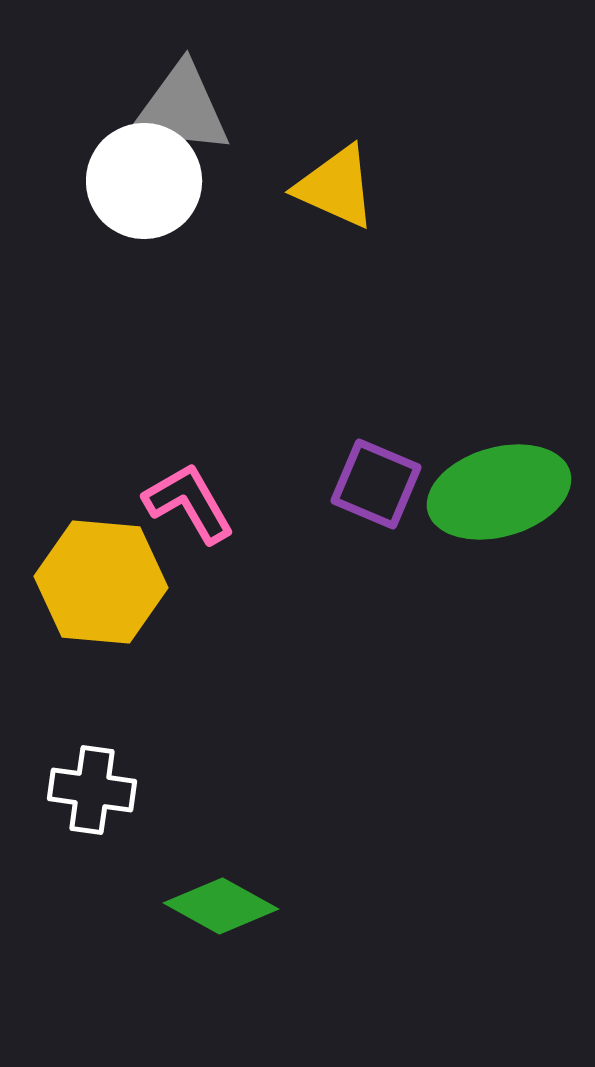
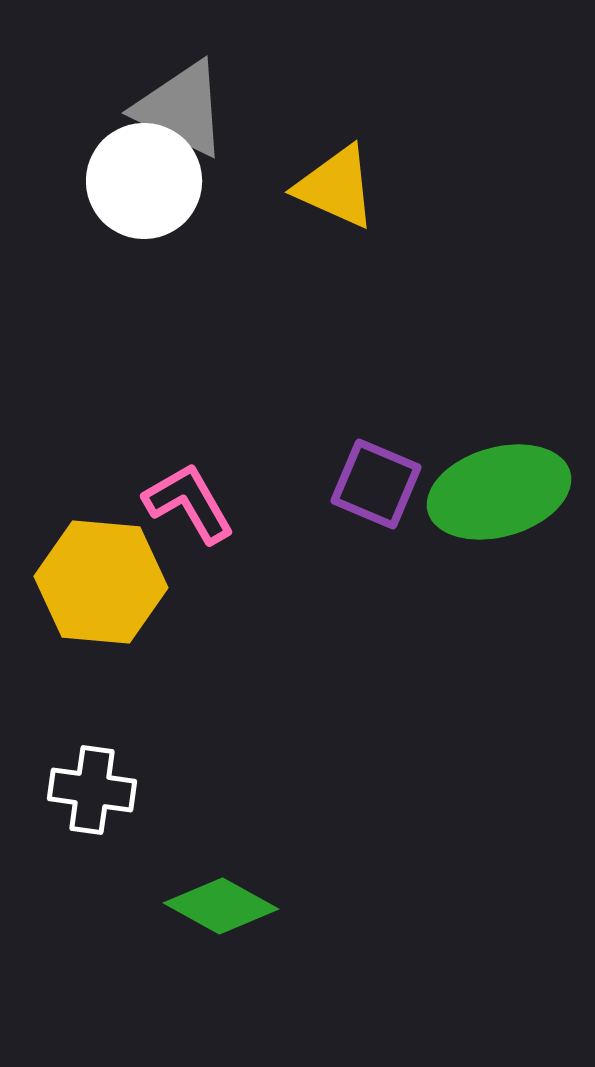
gray triangle: rotated 20 degrees clockwise
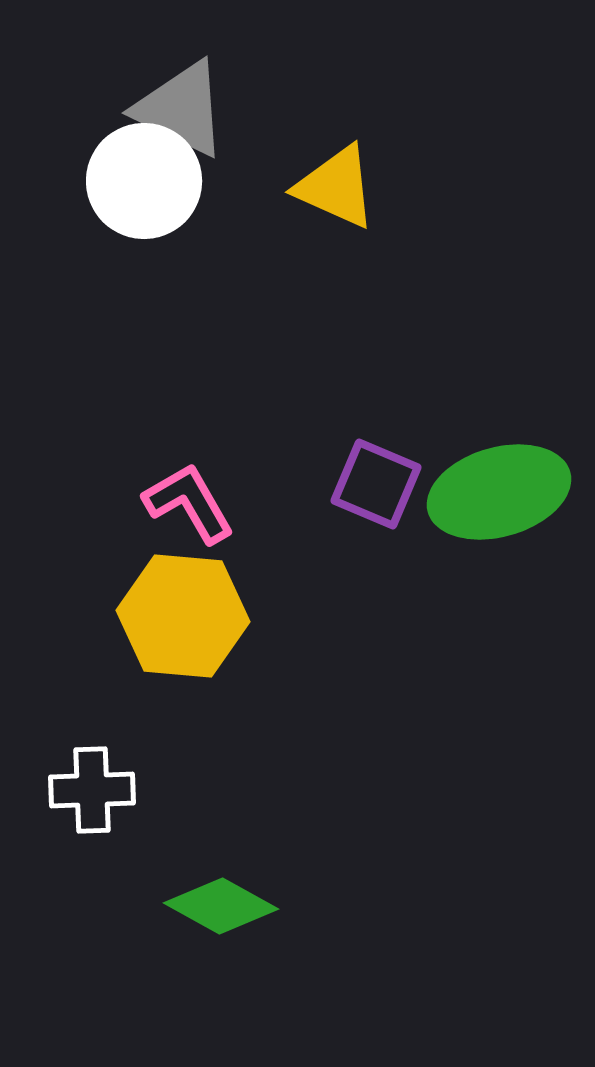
yellow hexagon: moved 82 px right, 34 px down
white cross: rotated 10 degrees counterclockwise
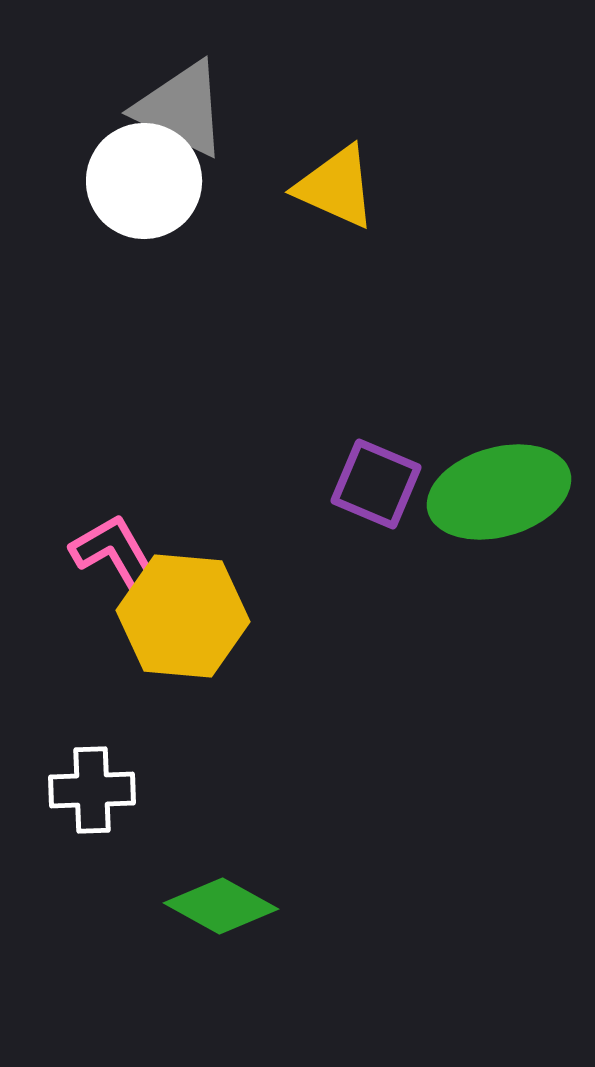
pink L-shape: moved 73 px left, 51 px down
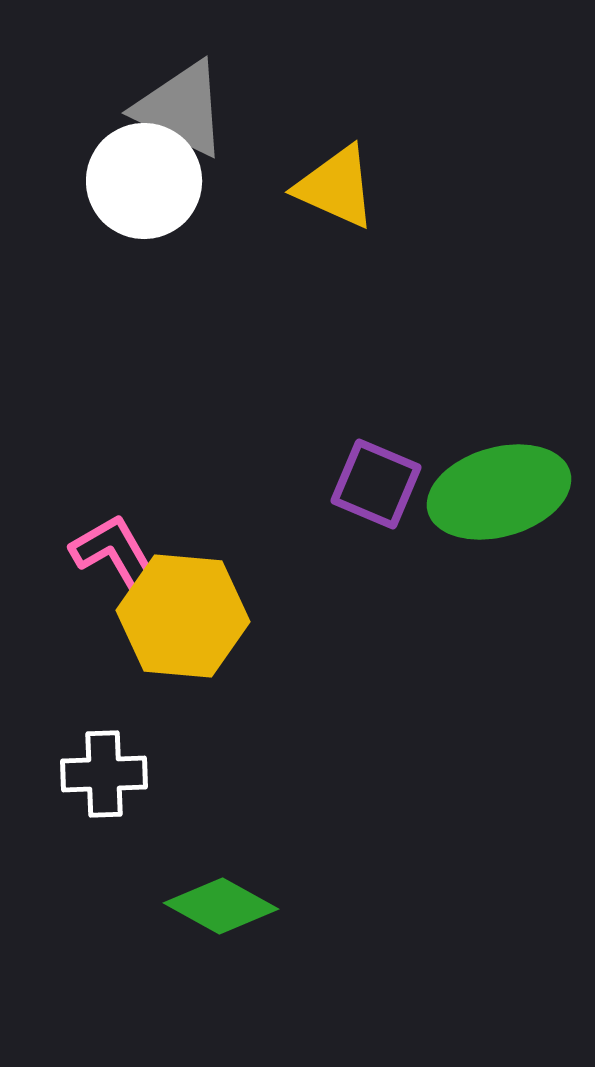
white cross: moved 12 px right, 16 px up
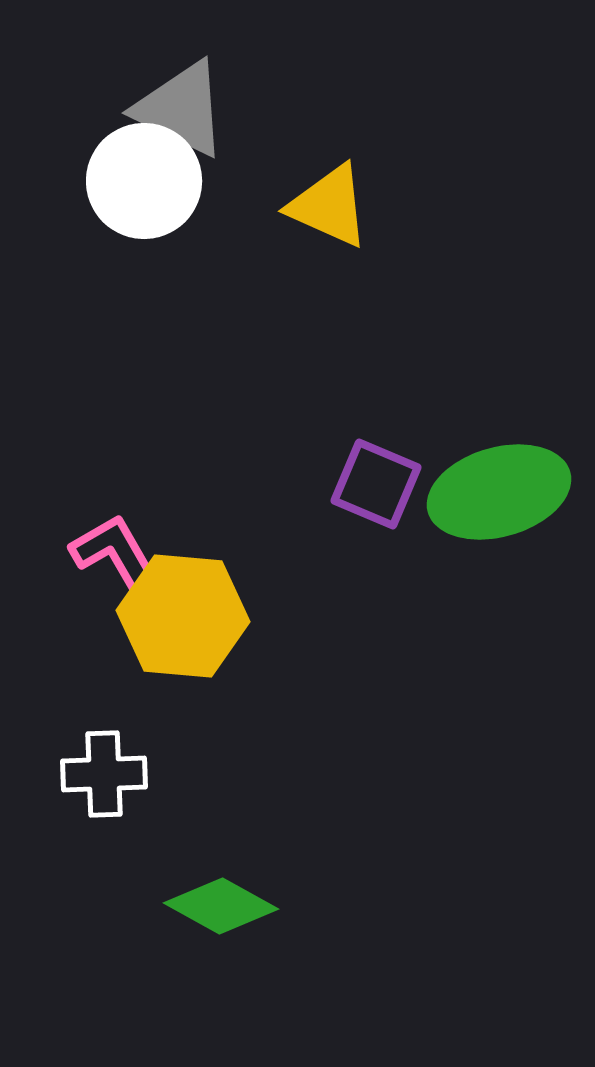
yellow triangle: moved 7 px left, 19 px down
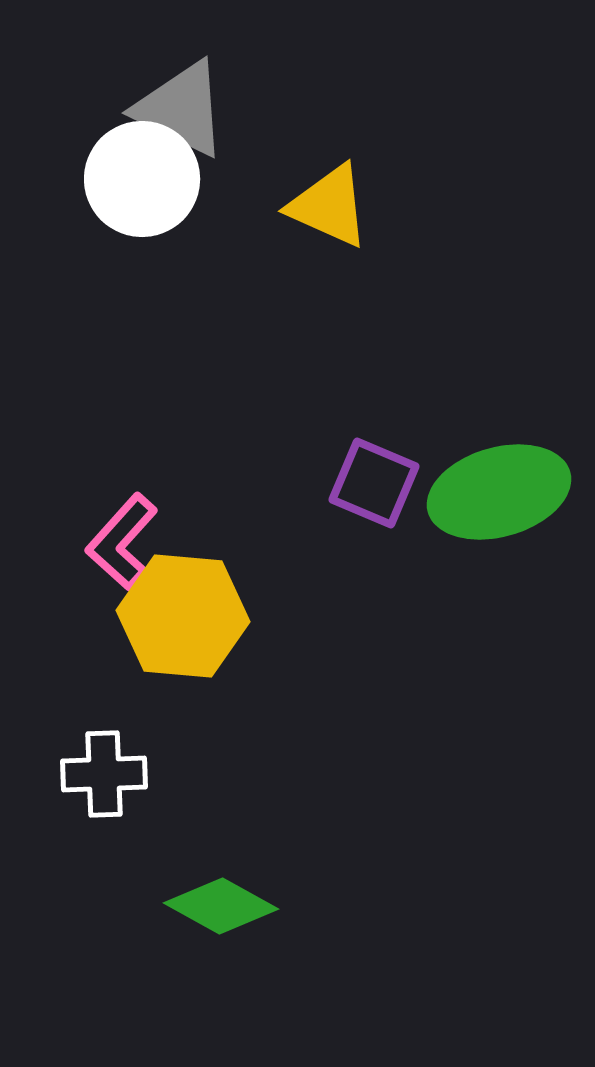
white circle: moved 2 px left, 2 px up
purple square: moved 2 px left, 1 px up
pink L-shape: moved 6 px right, 12 px up; rotated 108 degrees counterclockwise
